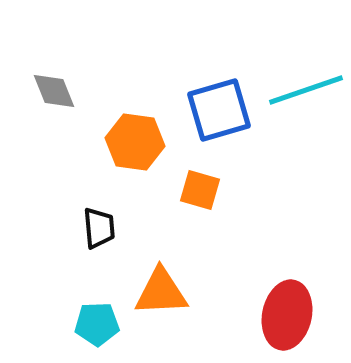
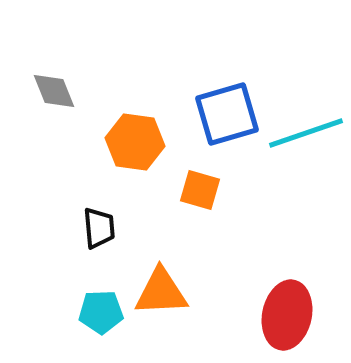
cyan line: moved 43 px down
blue square: moved 8 px right, 4 px down
cyan pentagon: moved 4 px right, 12 px up
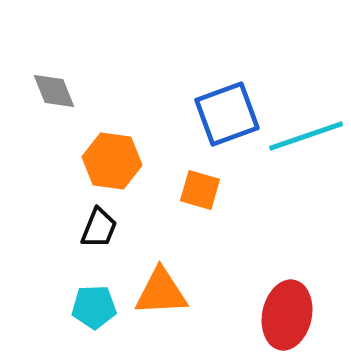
blue square: rotated 4 degrees counterclockwise
cyan line: moved 3 px down
orange hexagon: moved 23 px left, 19 px down
black trapezoid: rotated 27 degrees clockwise
cyan pentagon: moved 7 px left, 5 px up
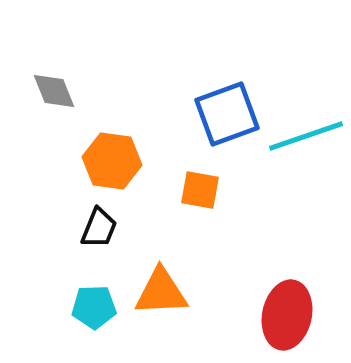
orange square: rotated 6 degrees counterclockwise
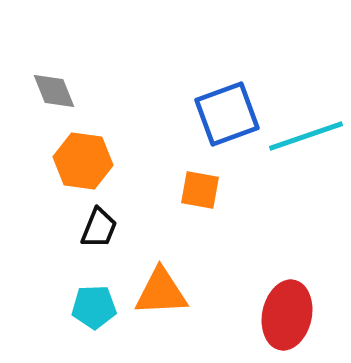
orange hexagon: moved 29 px left
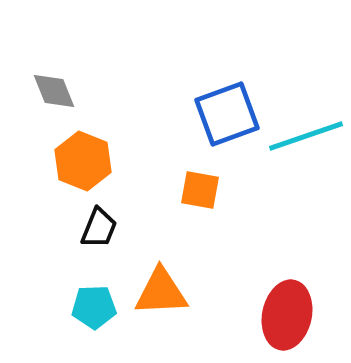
orange hexagon: rotated 14 degrees clockwise
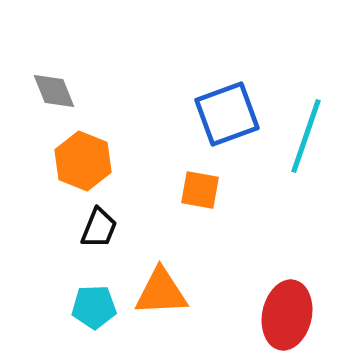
cyan line: rotated 52 degrees counterclockwise
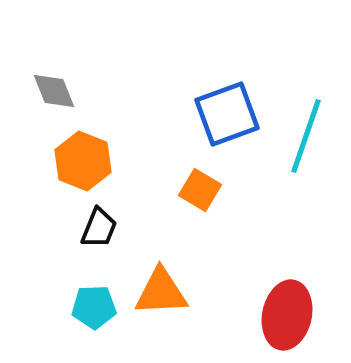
orange square: rotated 21 degrees clockwise
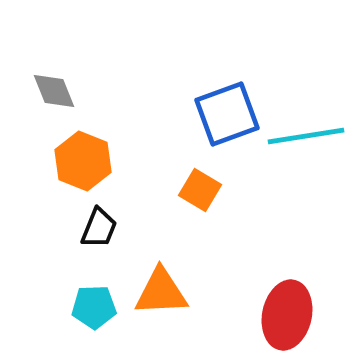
cyan line: rotated 62 degrees clockwise
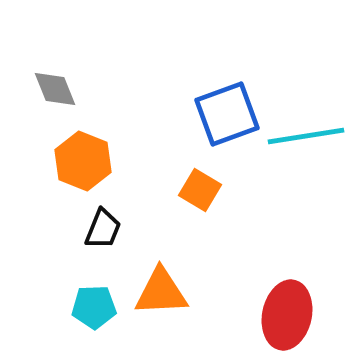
gray diamond: moved 1 px right, 2 px up
black trapezoid: moved 4 px right, 1 px down
